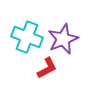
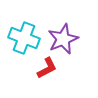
cyan cross: moved 3 px left, 1 px down
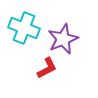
cyan cross: moved 10 px up
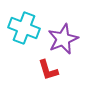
red L-shape: moved 1 px right, 2 px down; rotated 100 degrees clockwise
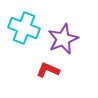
red L-shape: rotated 130 degrees clockwise
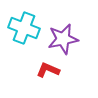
purple star: rotated 12 degrees clockwise
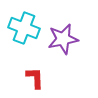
red L-shape: moved 13 px left, 8 px down; rotated 65 degrees clockwise
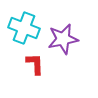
red L-shape: moved 14 px up
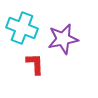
cyan cross: moved 2 px left
